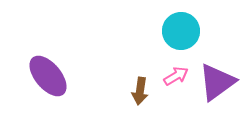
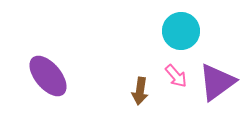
pink arrow: rotated 80 degrees clockwise
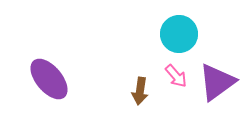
cyan circle: moved 2 px left, 3 px down
purple ellipse: moved 1 px right, 3 px down
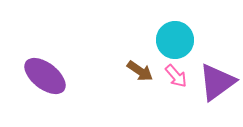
cyan circle: moved 4 px left, 6 px down
purple ellipse: moved 4 px left, 3 px up; rotated 12 degrees counterclockwise
brown arrow: moved 20 px up; rotated 64 degrees counterclockwise
